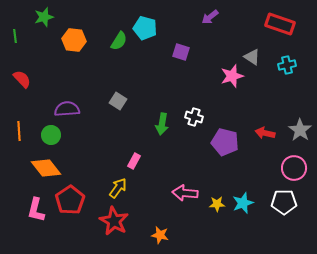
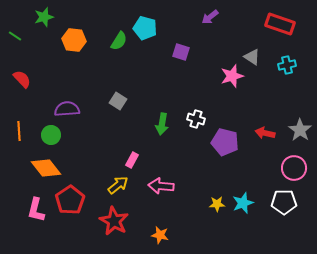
green line: rotated 48 degrees counterclockwise
white cross: moved 2 px right, 2 px down
pink rectangle: moved 2 px left, 1 px up
yellow arrow: moved 3 px up; rotated 15 degrees clockwise
pink arrow: moved 24 px left, 7 px up
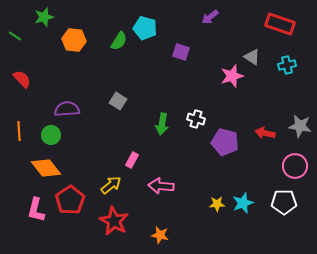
gray star: moved 4 px up; rotated 25 degrees counterclockwise
pink circle: moved 1 px right, 2 px up
yellow arrow: moved 7 px left
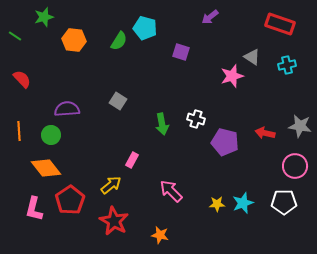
green arrow: rotated 20 degrees counterclockwise
pink arrow: moved 10 px right, 5 px down; rotated 40 degrees clockwise
pink L-shape: moved 2 px left, 1 px up
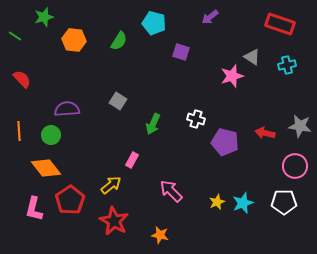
cyan pentagon: moved 9 px right, 5 px up
green arrow: moved 9 px left; rotated 35 degrees clockwise
yellow star: moved 2 px up; rotated 21 degrees counterclockwise
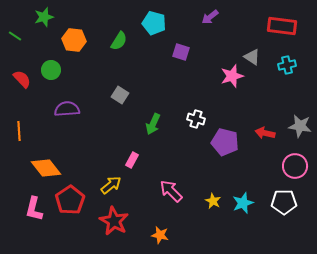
red rectangle: moved 2 px right, 2 px down; rotated 12 degrees counterclockwise
gray square: moved 2 px right, 6 px up
green circle: moved 65 px up
yellow star: moved 4 px left, 1 px up; rotated 21 degrees counterclockwise
